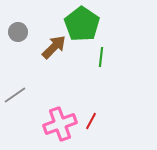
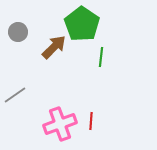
red line: rotated 24 degrees counterclockwise
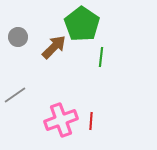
gray circle: moved 5 px down
pink cross: moved 1 px right, 4 px up
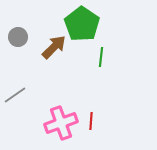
pink cross: moved 3 px down
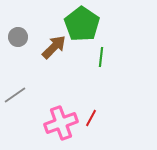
red line: moved 3 px up; rotated 24 degrees clockwise
